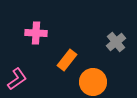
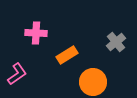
orange rectangle: moved 5 px up; rotated 20 degrees clockwise
pink L-shape: moved 5 px up
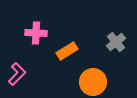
orange rectangle: moved 4 px up
pink L-shape: rotated 10 degrees counterclockwise
